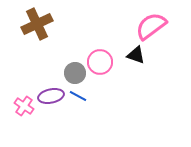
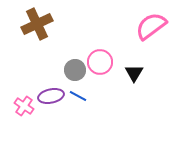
black triangle: moved 2 px left, 18 px down; rotated 42 degrees clockwise
gray circle: moved 3 px up
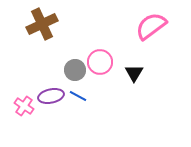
brown cross: moved 5 px right
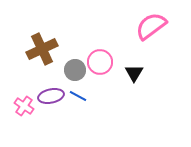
brown cross: moved 25 px down
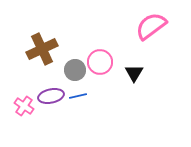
blue line: rotated 42 degrees counterclockwise
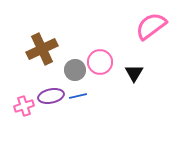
pink cross: rotated 36 degrees clockwise
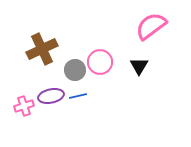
black triangle: moved 5 px right, 7 px up
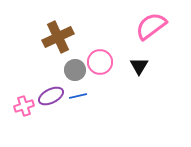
brown cross: moved 16 px right, 12 px up
purple ellipse: rotated 15 degrees counterclockwise
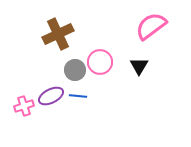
brown cross: moved 3 px up
blue line: rotated 18 degrees clockwise
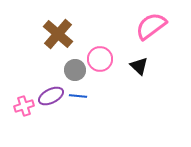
brown cross: rotated 24 degrees counterclockwise
pink circle: moved 3 px up
black triangle: rotated 18 degrees counterclockwise
